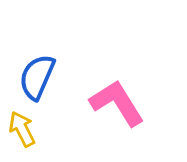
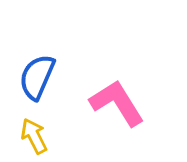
yellow arrow: moved 12 px right, 7 px down
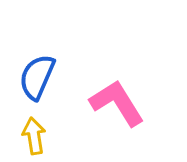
yellow arrow: rotated 18 degrees clockwise
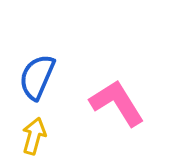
yellow arrow: rotated 24 degrees clockwise
